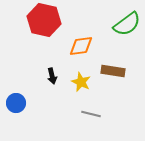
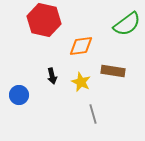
blue circle: moved 3 px right, 8 px up
gray line: moved 2 px right; rotated 60 degrees clockwise
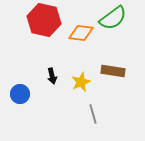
green semicircle: moved 14 px left, 6 px up
orange diamond: moved 13 px up; rotated 15 degrees clockwise
yellow star: rotated 24 degrees clockwise
blue circle: moved 1 px right, 1 px up
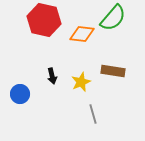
green semicircle: rotated 12 degrees counterclockwise
orange diamond: moved 1 px right, 1 px down
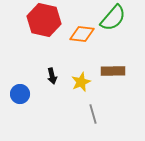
brown rectangle: rotated 10 degrees counterclockwise
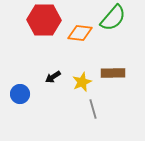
red hexagon: rotated 12 degrees counterclockwise
orange diamond: moved 2 px left, 1 px up
brown rectangle: moved 2 px down
black arrow: moved 1 px right, 1 px down; rotated 70 degrees clockwise
yellow star: moved 1 px right
gray line: moved 5 px up
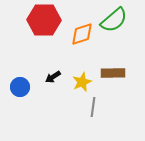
green semicircle: moved 1 px right, 2 px down; rotated 8 degrees clockwise
orange diamond: moved 2 px right, 1 px down; rotated 25 degrees counterclockwise
blue circle: moved 7 px up
gray line: moved 2 px up; rotated 24 degrees clockwise
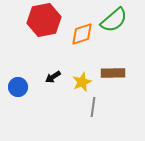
red hexagon: rotated 12 degrees counterclockwise
blue circle: moved 2 px left
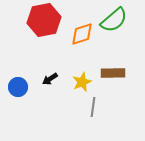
black arrow: moved 3 px left, 2 px down
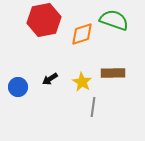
green semicircle: rotated 120 degrees counterclockwise
yellow star: rotated 18 degrees counterclockwise
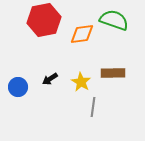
orange diamond: rotated 10 degrees clockwise
yellow star: moved 1 px left
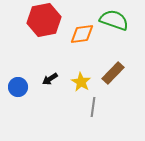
brown rectangle: rotated 45 degrees counterclockwise
